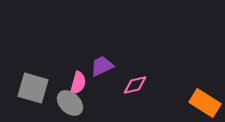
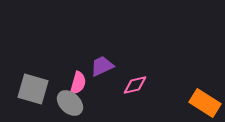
gray square: moved 1 px down
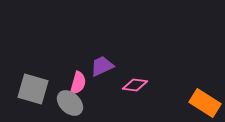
pink diamond: rotated 20 degrees clockwise
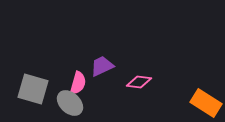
pink diamond: moved 4 px right, 3 px up
orange rectangle: moved 1 px right
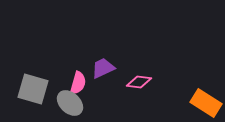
purple trapezoid: moved 1 px right, 2 px down
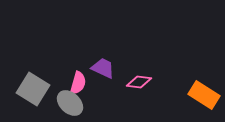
purple trapezoid: rotated 50 degrees clockwise
gray square: rotated 16 degrees clockwise
orange rectangle: moved 2 px left, 8 px up
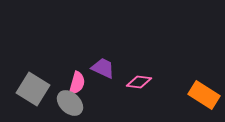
pink semicircle: moved 1 px left
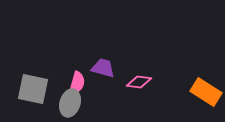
purple trapezoid: rotated 10 degrees counterclockwise
gray square: rotated 20 degrees counterclockwise
orange rectangle: moved 2 px right, 3 px up
gray ellipse: rotated 64 degrees clockwise
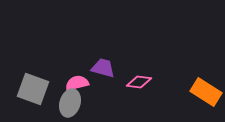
pink semicircle: rotated 120 degrees counterclockwise
gray square: rotated 8 degrees clockwise
